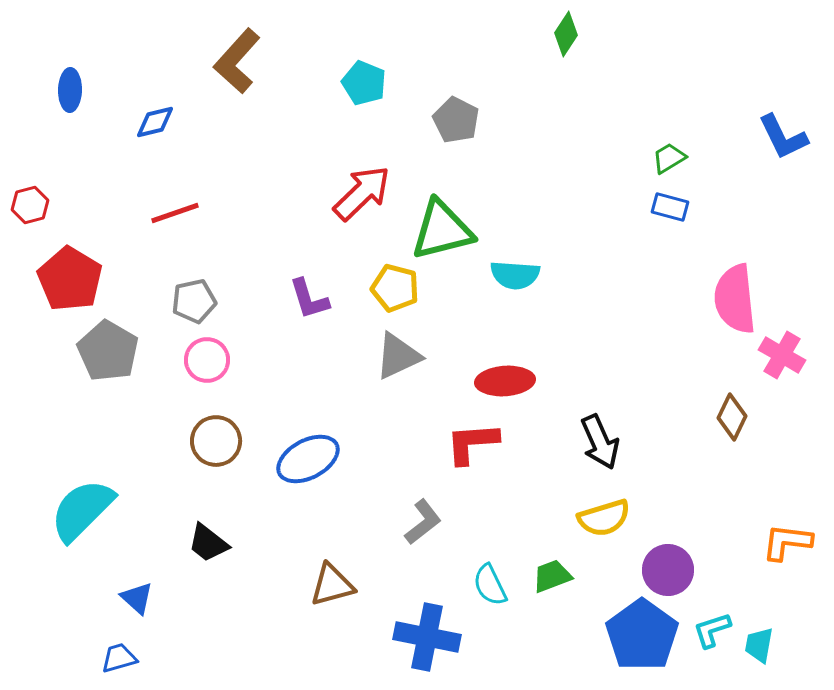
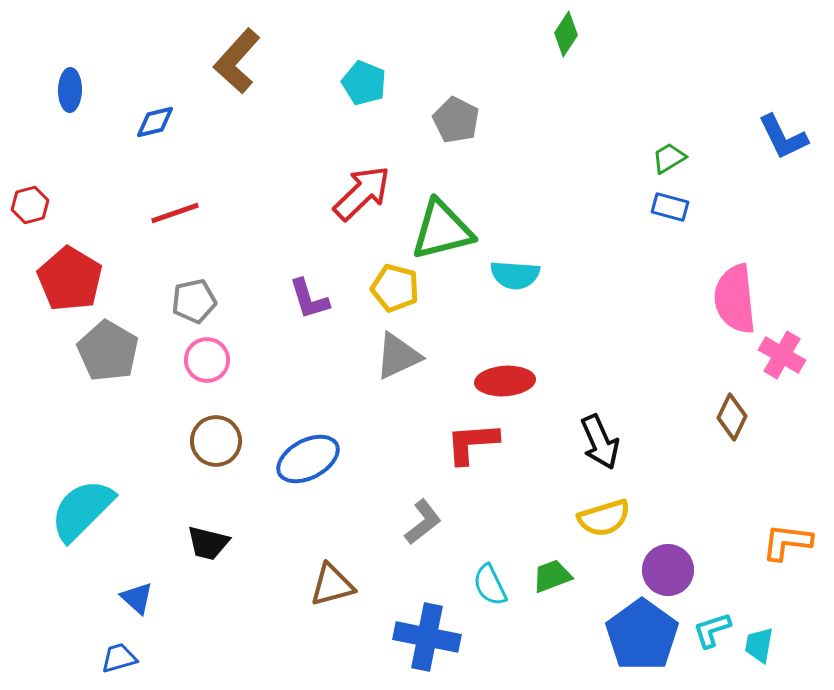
black trapezoid at (208, 543): rotated 24 degrees counterclockwise
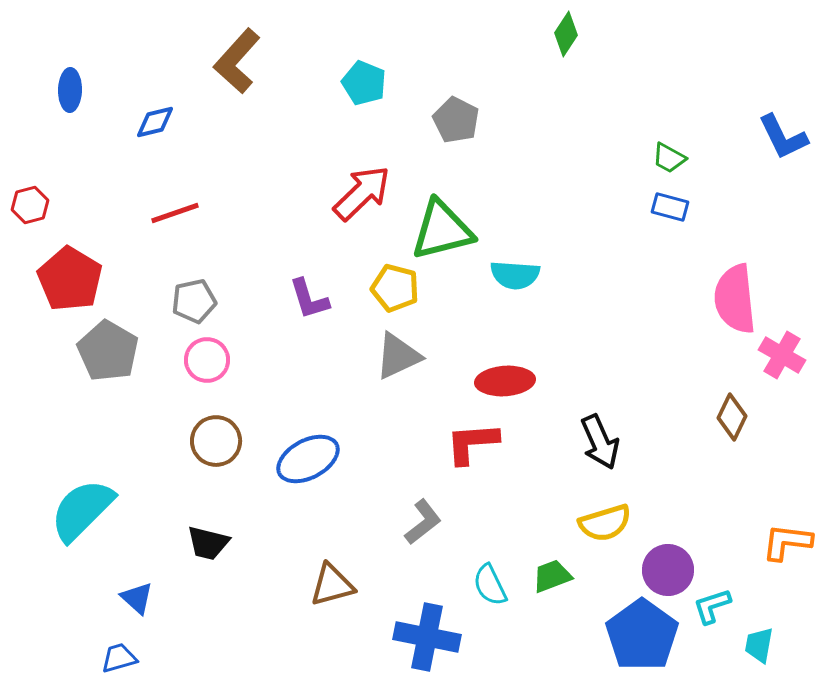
green trapezoid at (669, 158): rotated 120 degrees counterclockwise
yellow semicircle at (604, 518): moved 1 px right, 5 px down
cyan L-shape at (712, 630): moved 24 px up
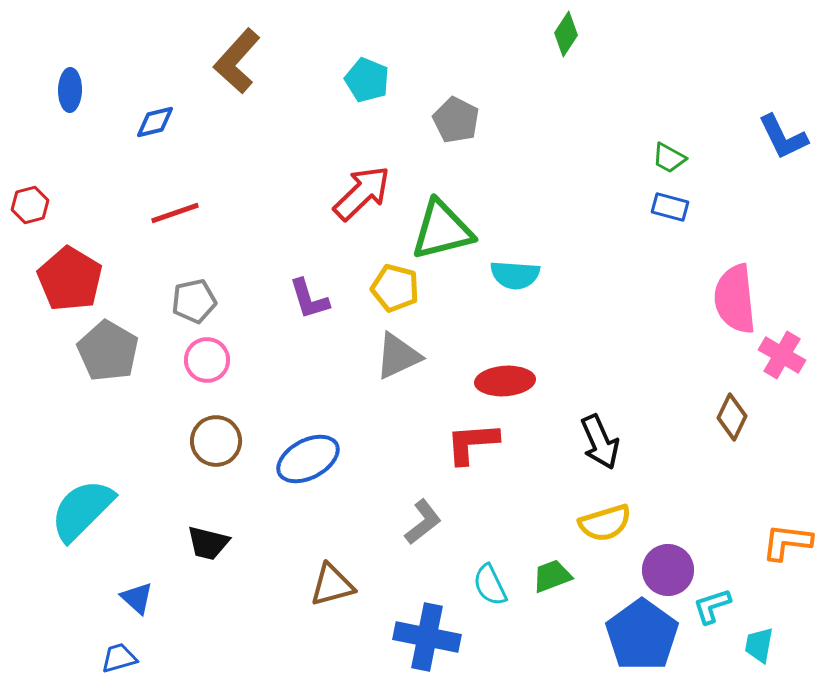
cyan pentagon at (364, 83): moved 3 px right, 3 px up
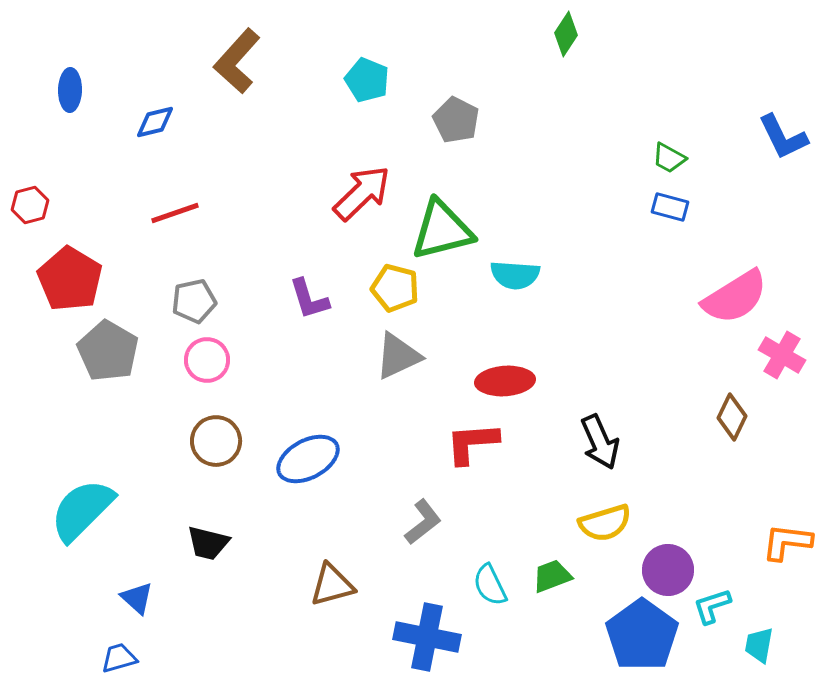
pink semicircle at (735, 299): moved 2 px up; rotated 116 degrees counterclockwise
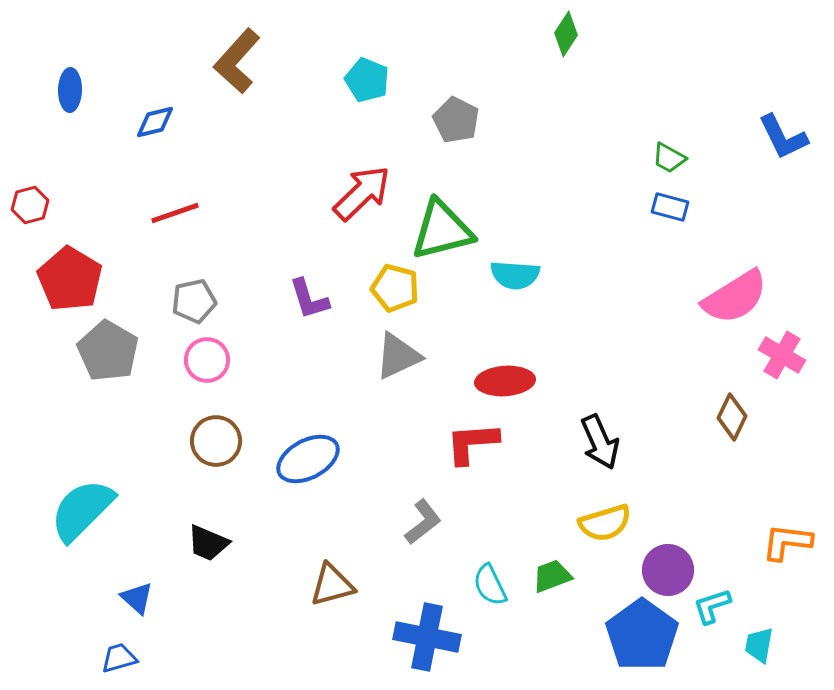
black trapezoid at (208, 543): rotated 9 degrees clockwise
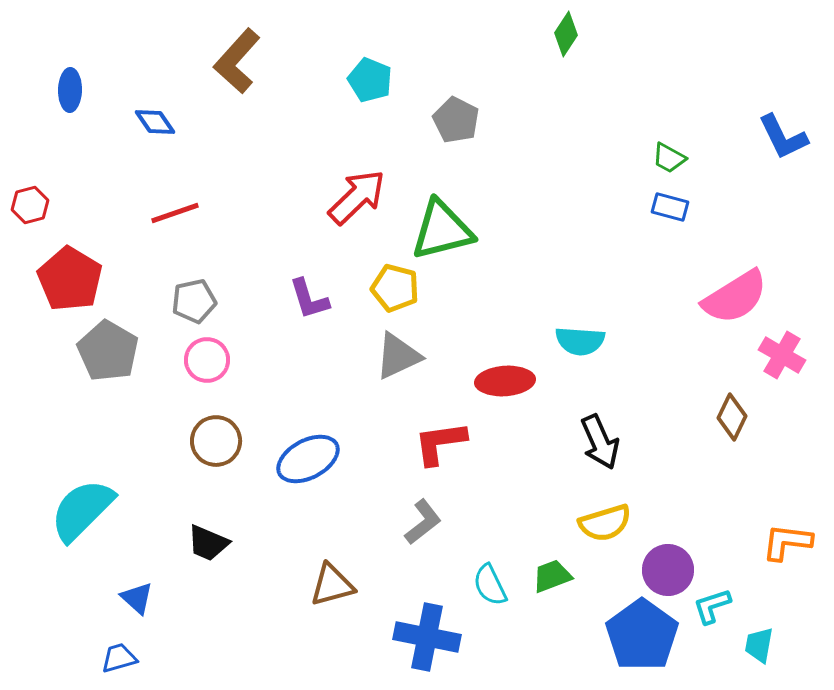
cyan pentagon at (367, 80): moved 3 px right
blue diamond at (155, 122): rotated 69 degrees clockwise
red arrow at (362, 193): moved 5 px left, 4 px down
cyan semicircle at (515, 275): moved 65 px right, 66 px down
red L-shape at (472, 443): moved 32 px left; rotated 4 degrees counterclockwise
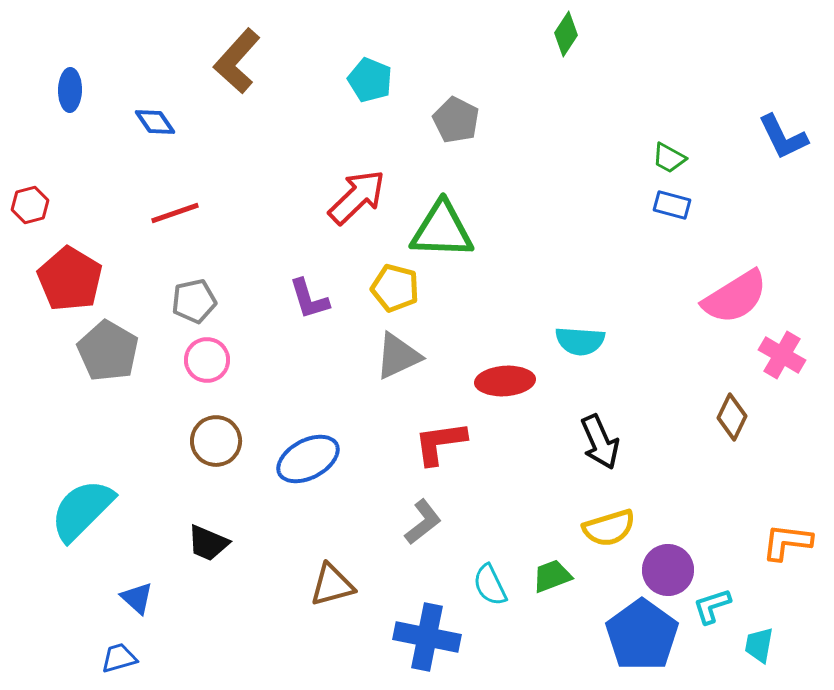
blue rectangle at (670, 207): moved 2 px right, 2 px up
green triangle at (442, 230): rotated 16 degrees clockwise
yellow semicircle at (605, 523): moved 4 px right, 5 px down
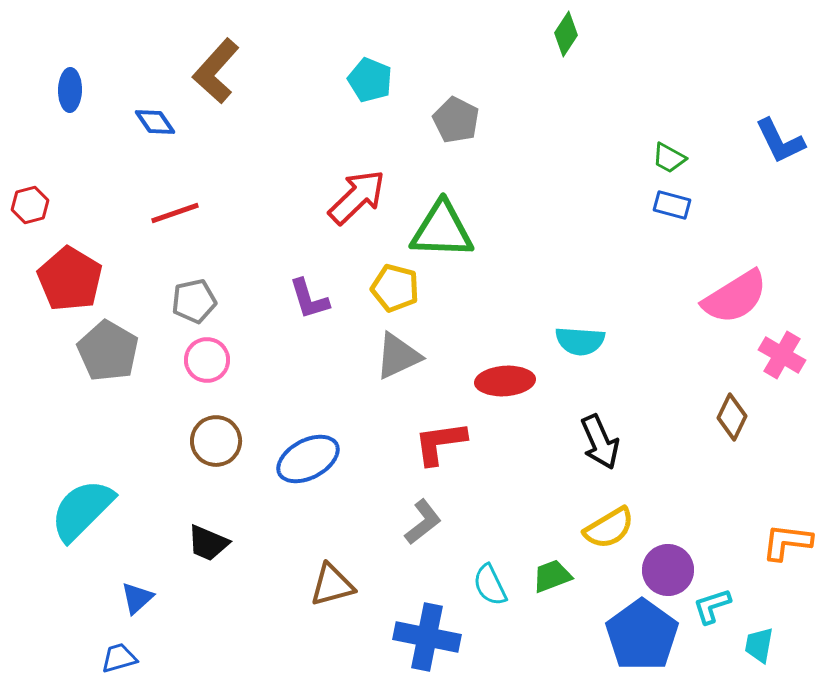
brown L-shape at (237, 61): moved 21 px left, 10 px down
blue L-shape at (783, 137): moved 3 px left, 4 px down
yellow semicircle at (609, 528): rotated 14 degrees counterclockwise
blue triangle at (137, 598): rotated 36 degrees clockwise
